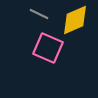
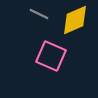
pink square: moved 3 px right, 8 px down
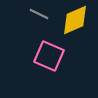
pink square: moved 2 px left
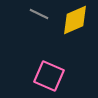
pink square: moved 20 px down
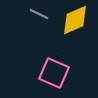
pink square: moved 5 px right, 3 px up
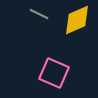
yellow diamond: moved 2 px right
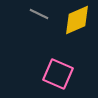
pink square: moved 4 px right, 1 px down
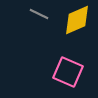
pink square: moved 10 px right, 2 px up
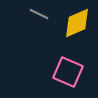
yellow diamond: moved 3 px down
